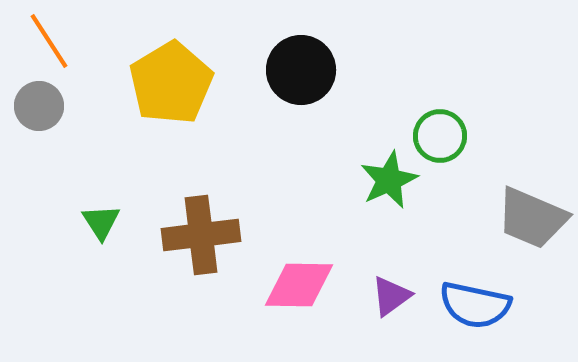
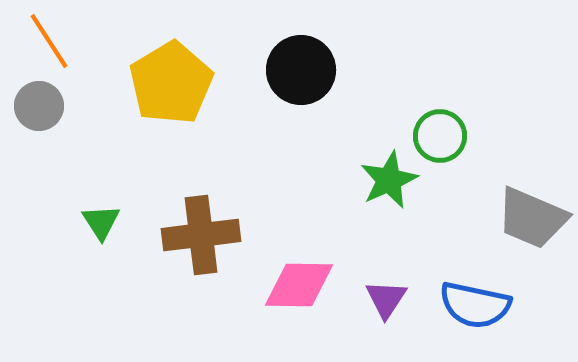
purple triangle: moved 5 px left, 3 px down; rotated 21 degrees counterclockwise
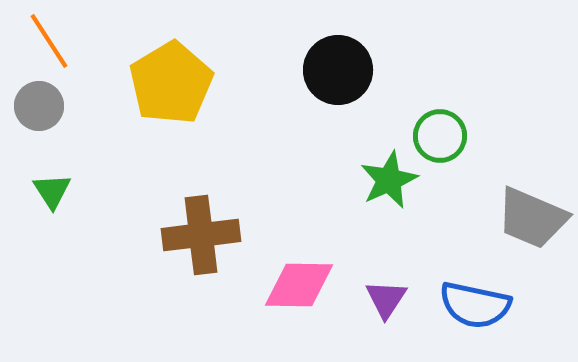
black circle: moved 37 px right
green triangle: moved 49 px left, 31 px up
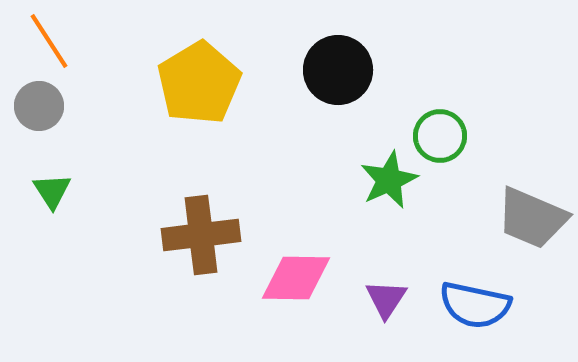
yellow pentagon: moved 28 px right
pink diamond: moved 3 px left, 7 px up
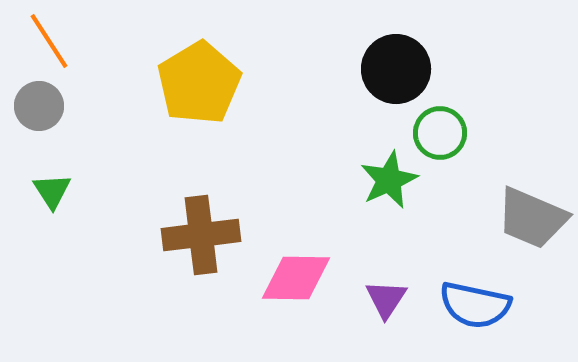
black circle: moved 58 px right, 1 px up
green circle: moved 3 px up
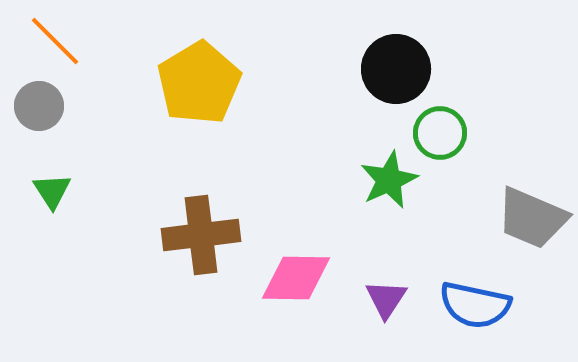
orange line: moved 6 px right; rotated 12 degrees counterclockwise
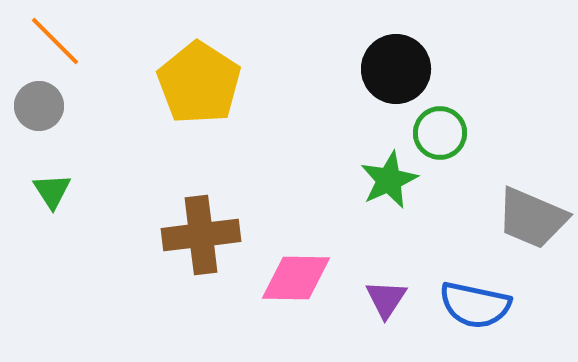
yellow pentagon: rotated 8 degrees counterclockwise
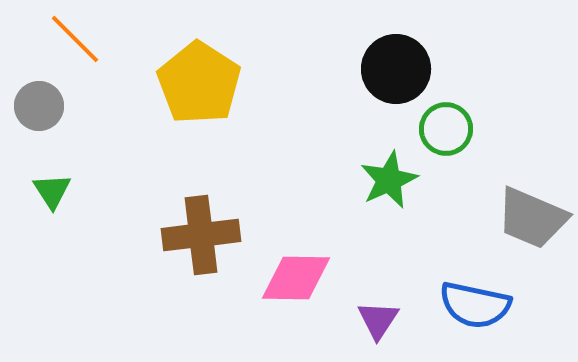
orange line: moved 20 px right, 2 px up
green circle: moved 6 px right, 4 px up
purple triangle: moved 8 px left, 21 px down
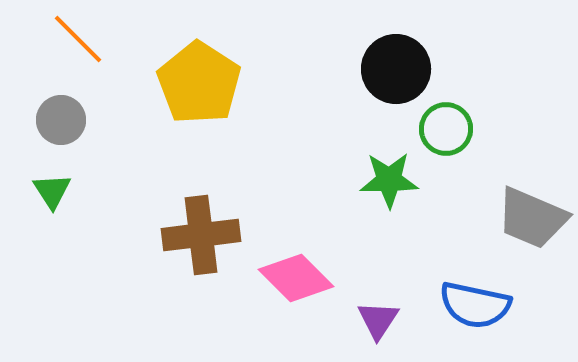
orange line: moved 3 px right
gray circle: moved 22 px right, 14 px down
green star: rotated 24 degrees clockwise
pink diamond: rotated 44 degrees clockwise
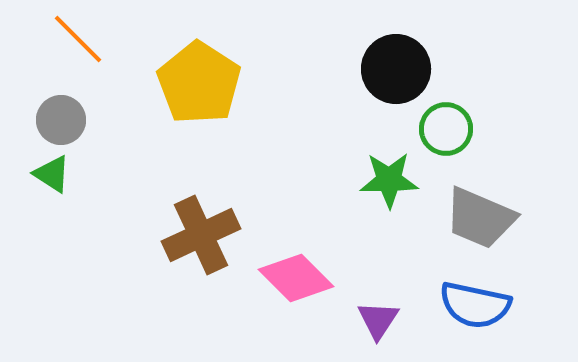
green triangle: moved 17 px up; rotated 24 degrees counterclockwise
gray trapezoid: moved 52 px left
brown cross: rotated 18 degrees counterclockwise
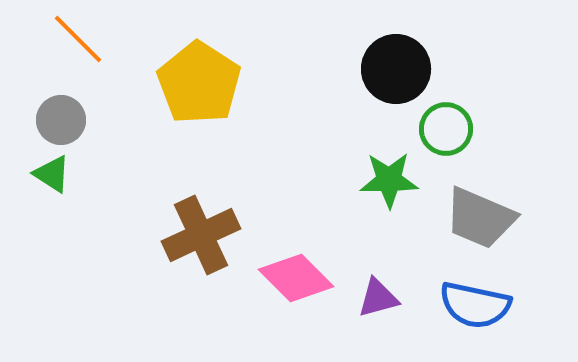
purple triangle: moved 22 px up; rotated 42 degrees clockwise
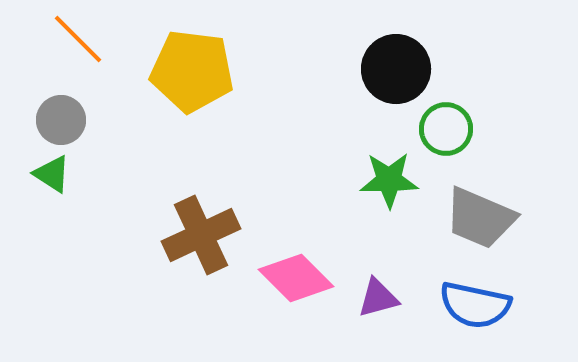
yellow pentagon: moved 7 px left, 12 px up; rotated 26 degrees counterclockwise
